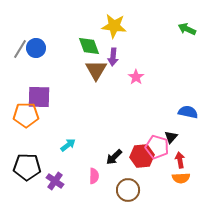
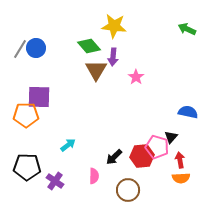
green diamond: rotated 20 degrees counterclockwise
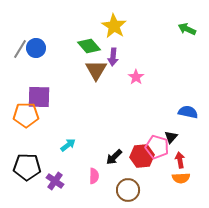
yellow star: rotated 25 degrees clockwise
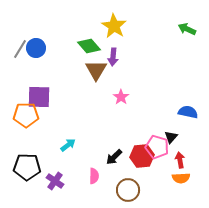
pink star: moved 15 px left, 20 px down
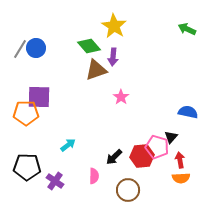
brown triangle: rotated 40 degrees clockwise
orange pentagon: moved 2 px up
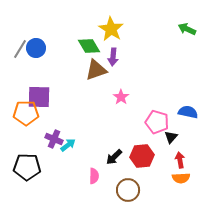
yellow star: moved 3 px left, 3 px down
green diamond: rotated 10 degrees clockwise
pink pentagon: moved 25 px up
purple cross: moved 1 px left, 42 px up; rotated 12 degrees counterclockwise
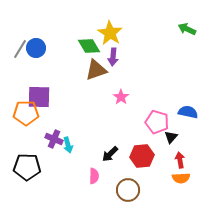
yellow star: moved 1 px left, 4 px down
cyan arrow: rotated 112 degrees clockwise
black arrow: moved 4 px left, 3 px up
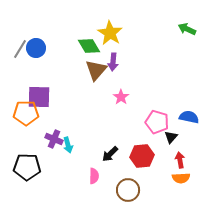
purple arrow: moved 5 px down
brown triangle: rotated 30 degrees counterclockwise
blue semicircle: moved 1 px right, 5 px down
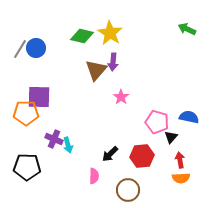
green diamond: moved 7 px left, 10 px up; rotated 45 degrees counterclockwise
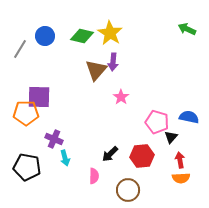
blue circle: moved 9 px right, 12 px up
cyan arrow: moved 3 px left, 13 px down
black pentagon: rotated 8 degrees clockwise
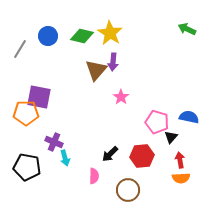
blue circle: moved 3 px right
purple square: rotated 10 degrees clockwise
purple cross: moved 3 px down
